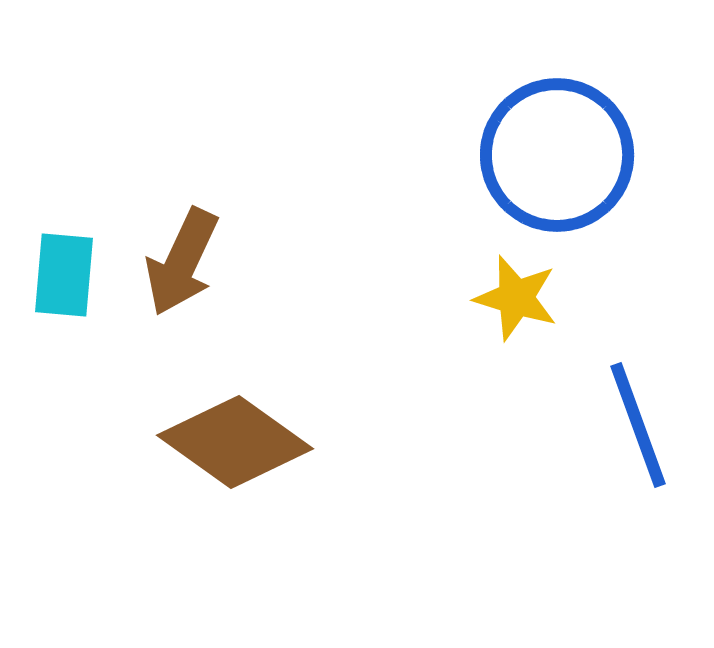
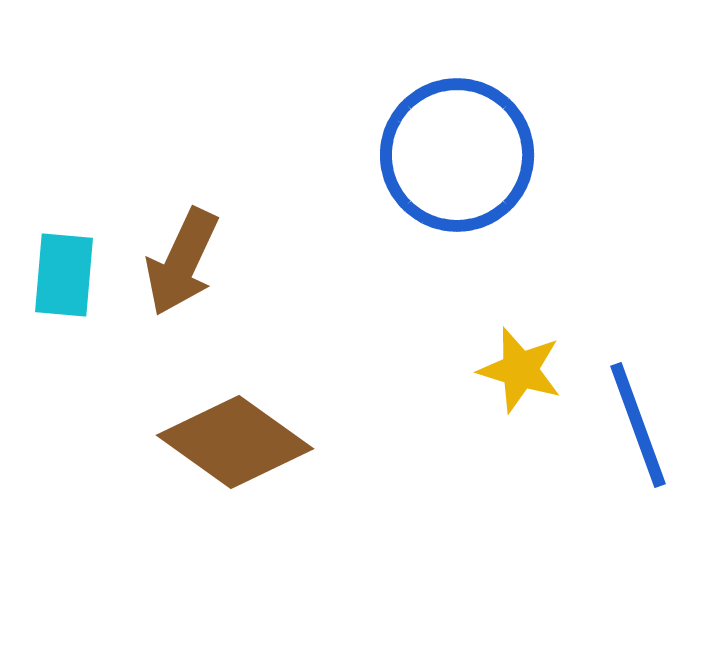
blue circle: moved 100 px left
yellow star: moved 4 px right, 72 px down
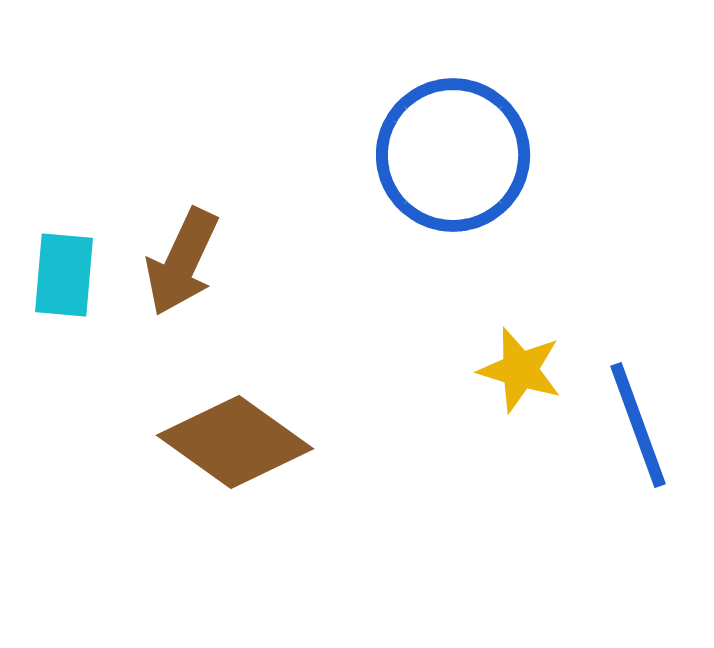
blue circle: moved 4 px left
